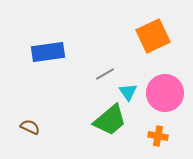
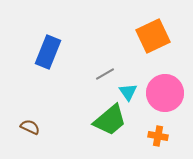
blue rectangle: rotated 60 degrees counterclockwise
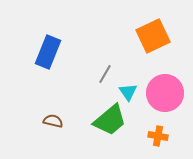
gray line: rotated 30 degrees counterclockwise
brown semicircle: moved 23 px right, 6 px up; rotated 12 degrees counterclockwise
